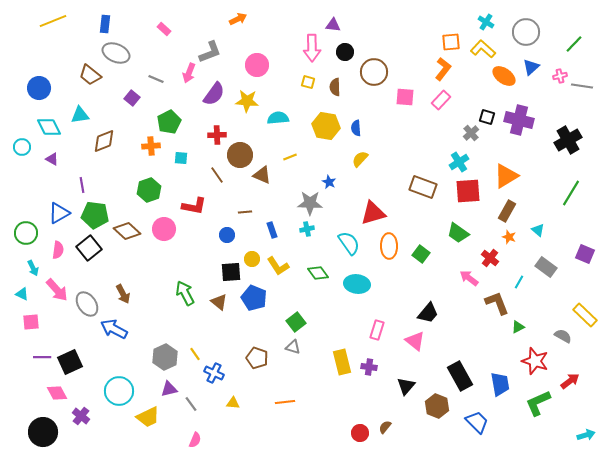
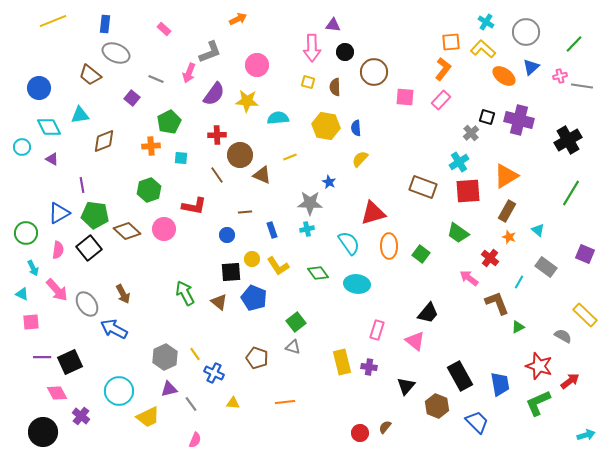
red star at (535, 361): moved 4 px right, 5 px down
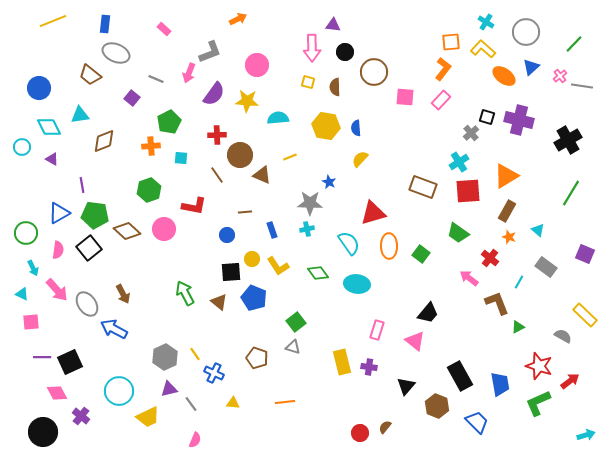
pink cross at (560, 76): rotated 24 degrees counterclockwise
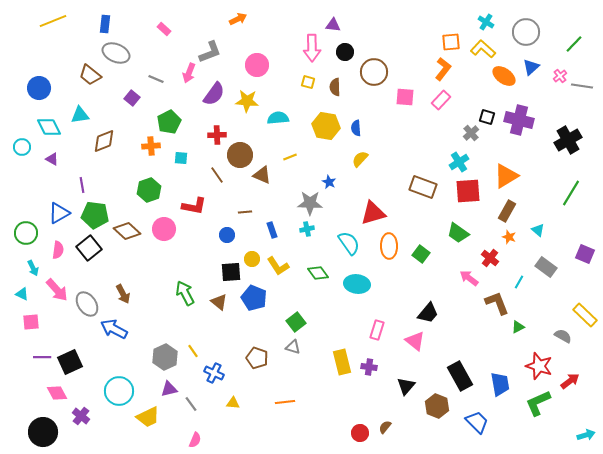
yellow line at (195, 354): moved 2 px left, 3 px up
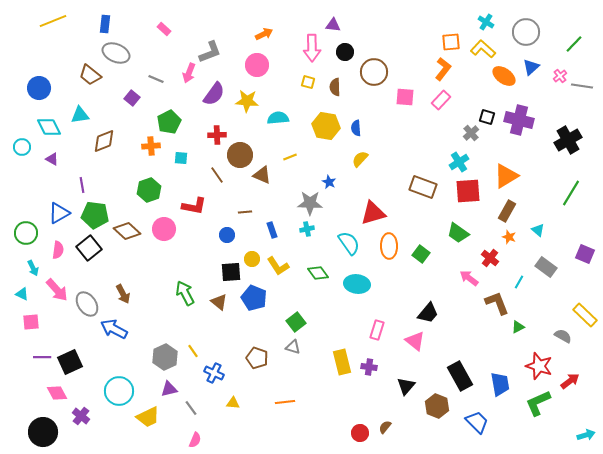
orange arrow at (238, 19): moved 26 px right, 15 px down
gray line at (191, 404): moved 4 px down
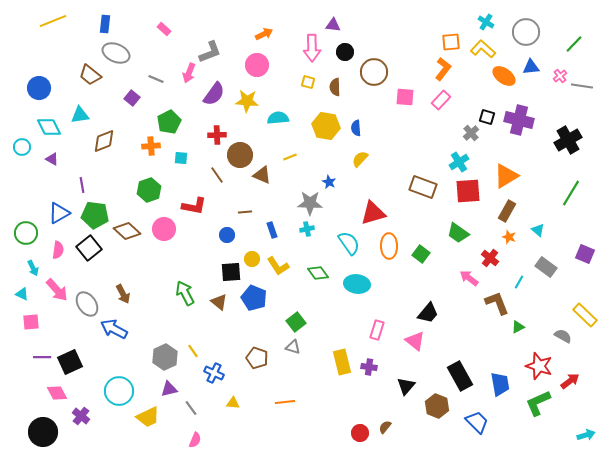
blue triangle at (531, 67): rotated 36 degrees clockwise
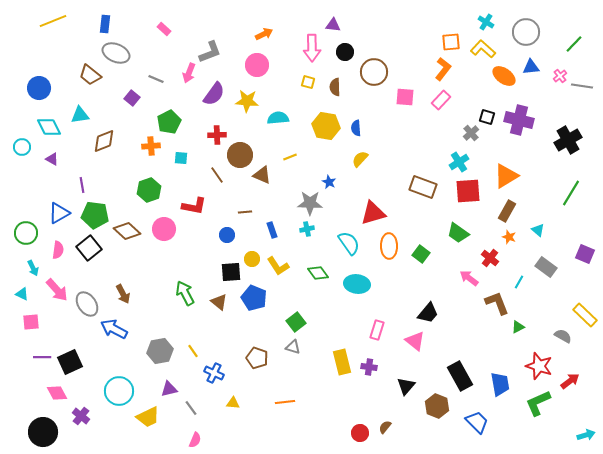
gray hexagon at (165, 357): moved 5 px left, 6 px up; rotated 15 degrees clockwise
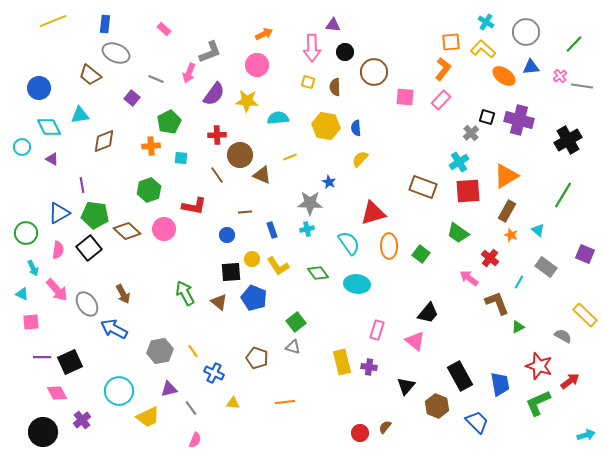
green line at (571, 193): moved 8 px left, 2 px down
orange star at (509, 237): moved 2 px right, 2 px up
purple cross at (81, 416): moved 1 px right, 4 px down; rotated 12 degrees clockwise
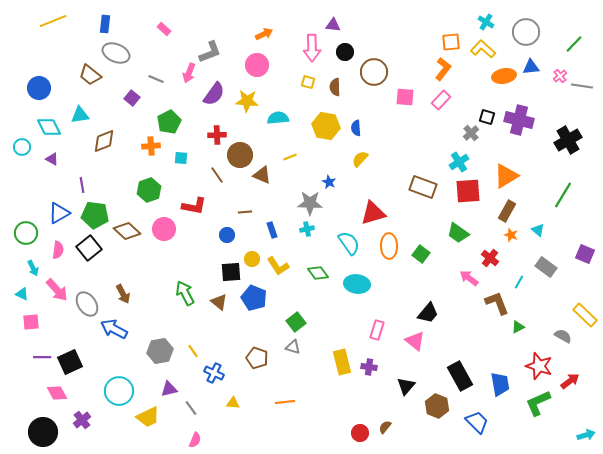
orange ellipse at (504, 76): rotated 45 degrees counterclockwise
